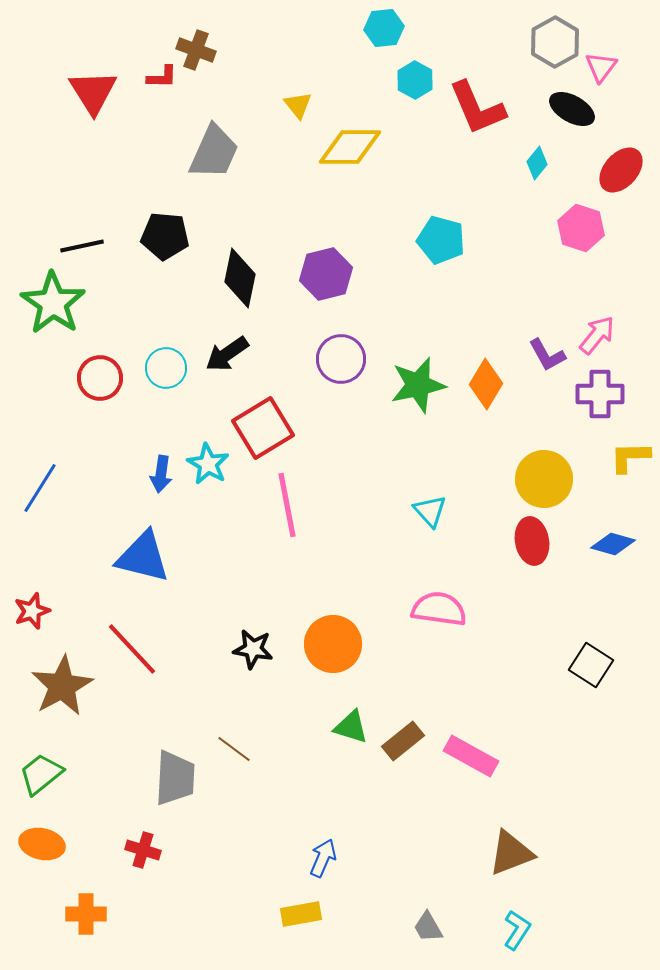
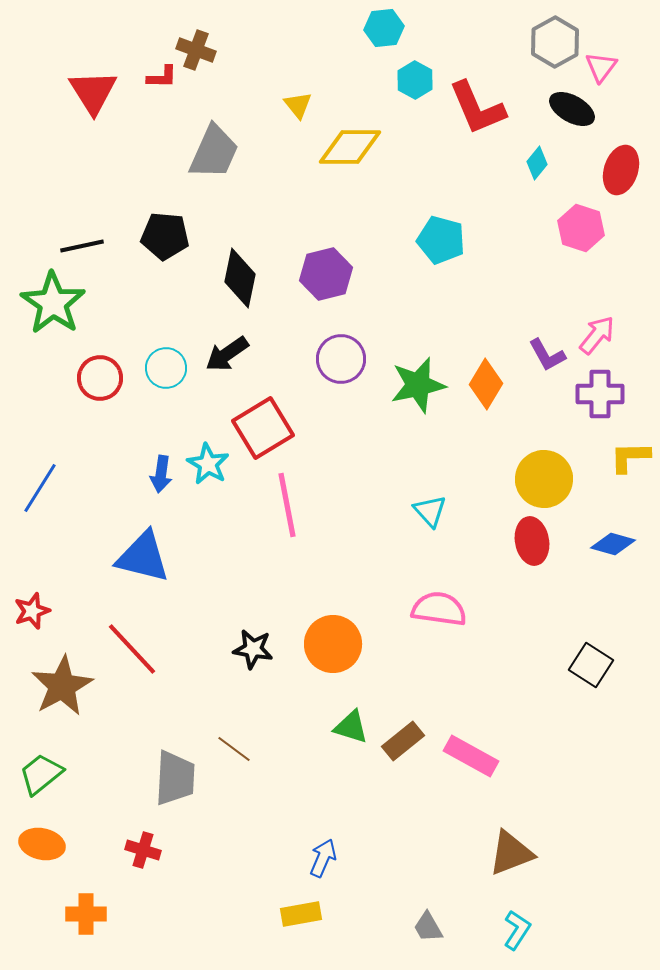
red ellipse at (621, 170): rotated 24 degrees counterclockwise
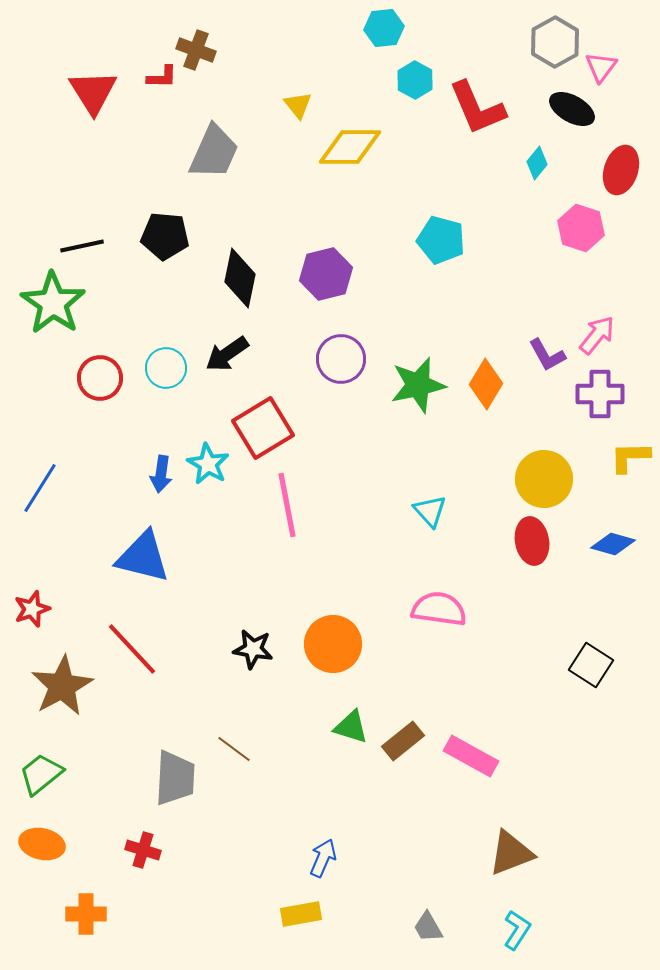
red star at (32, 611): moved 2 px up
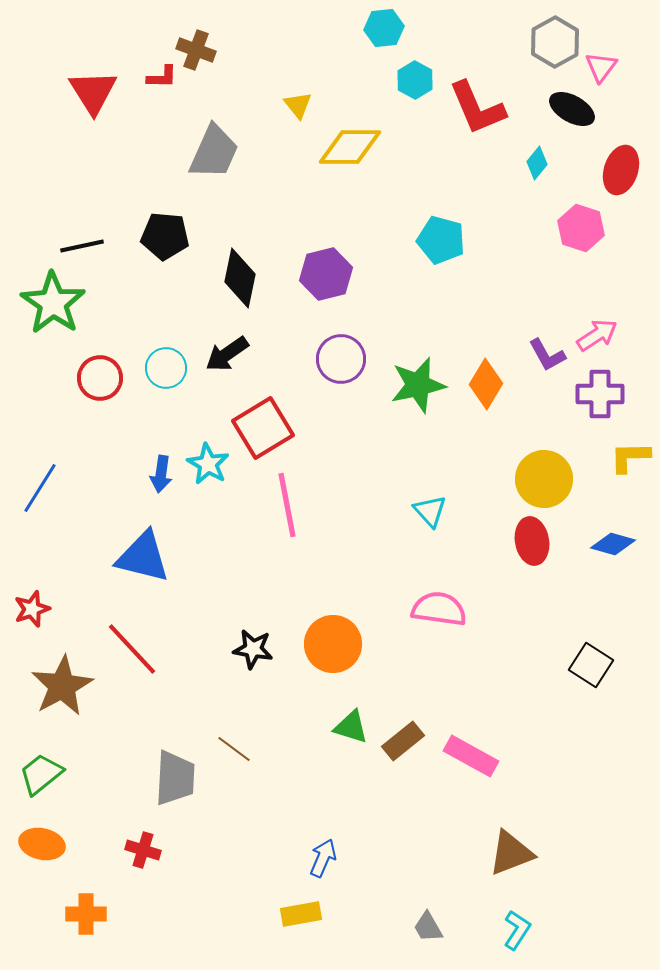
pink arrow at (597, 335): rotated 18 degrees clockwise
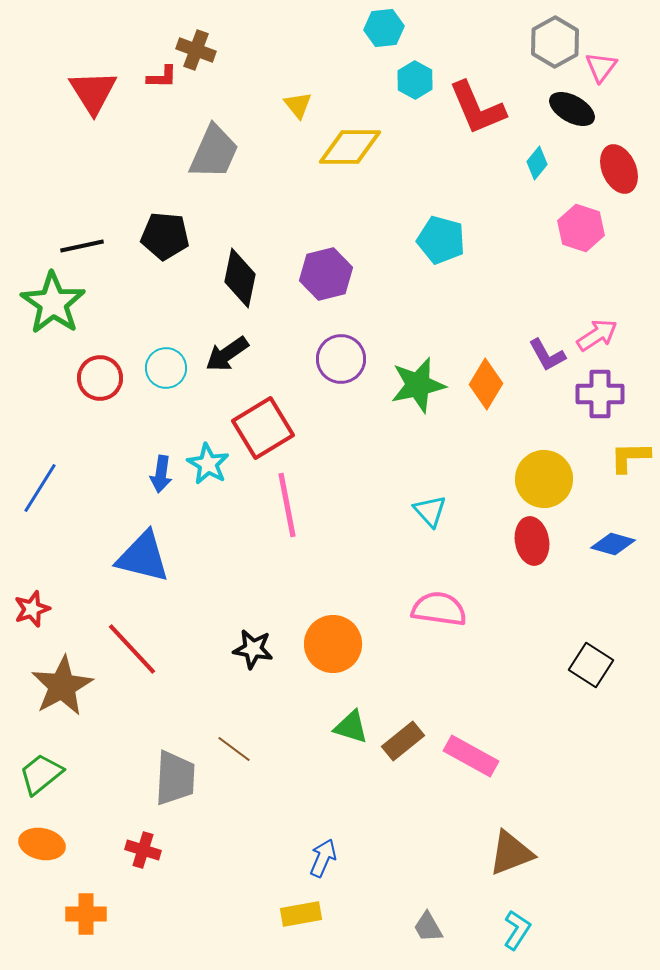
red ellipse at (621, 170): moved 2 px left, 1 px up; rotated 42 degrees counterclockwise
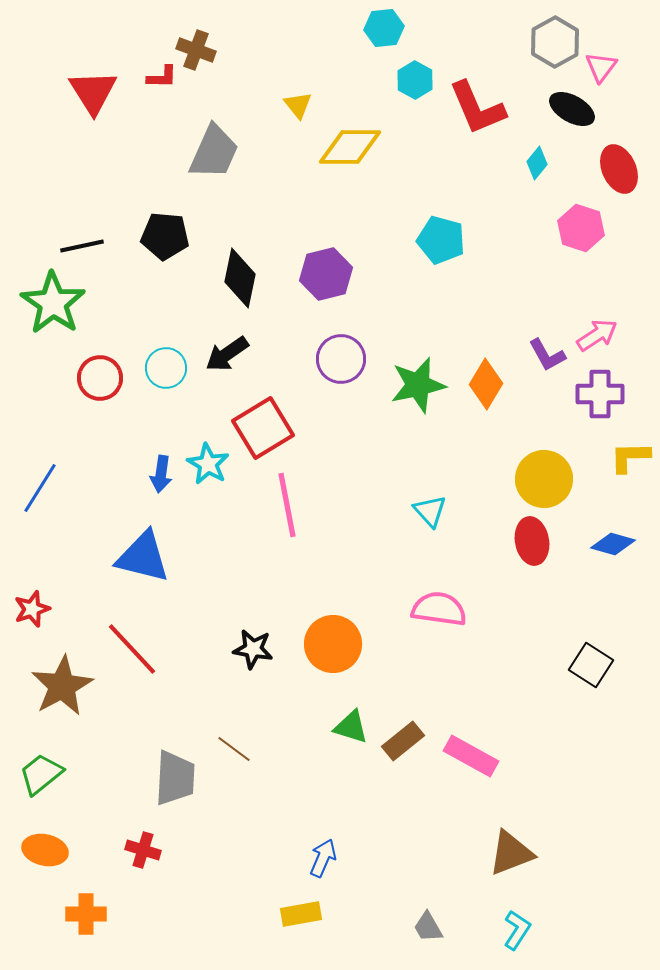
orange ellipse at (42, 844): moved 3 px right, 6 px down
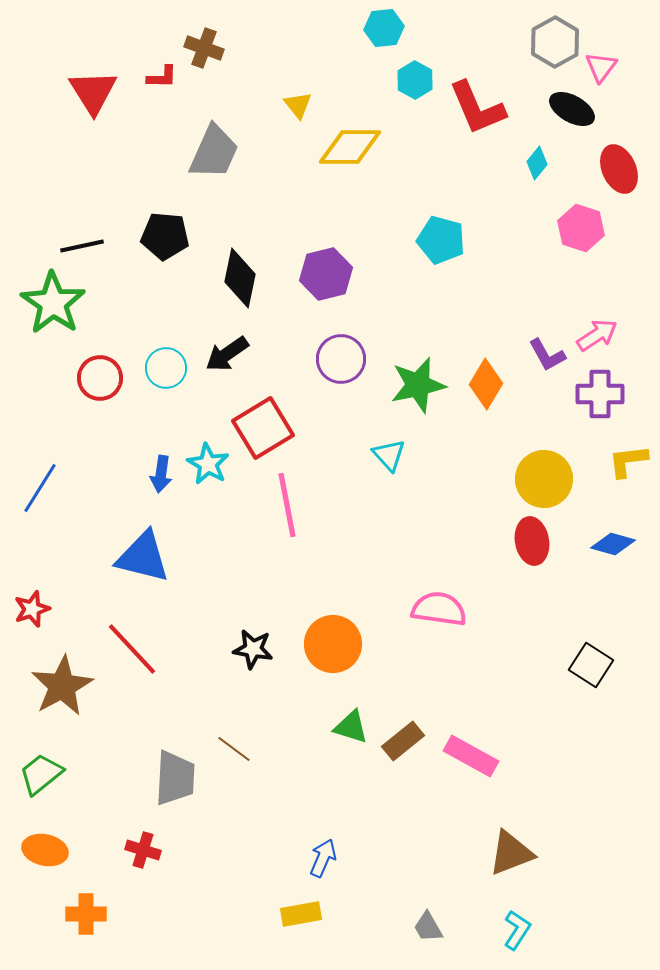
brown cross at (196, 50): moved 8 px right, 2 px up
yellow L-shape at (630, 457): moved 2 px left, 4 px down; rotated 6 degrees counterclockwise
cyan triangle at (430, 511): moved 41 px left, 56 px up
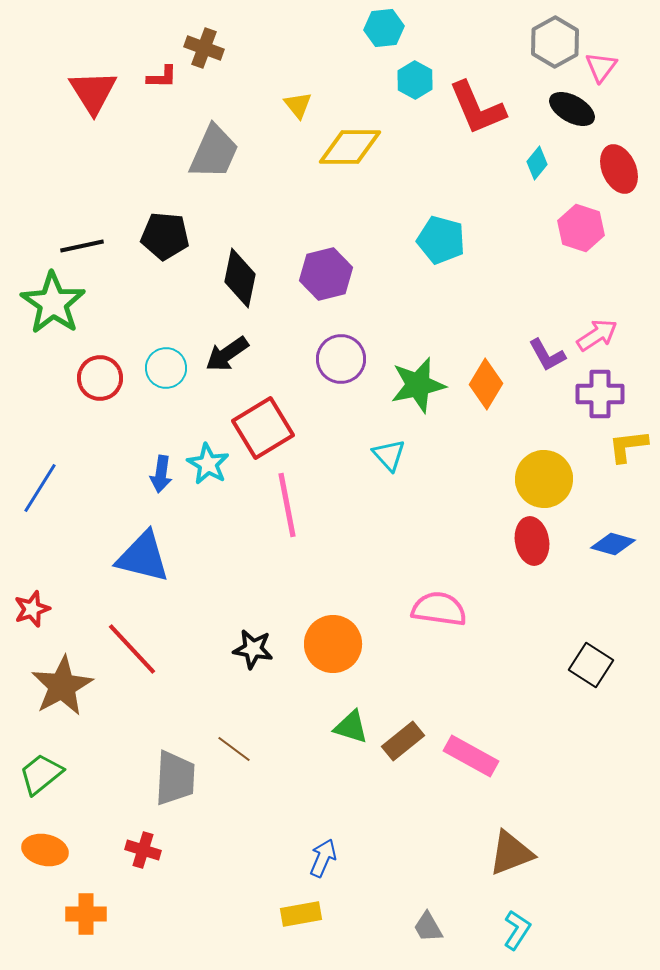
yellow L-shape at (628, 461): moved 15 px up
